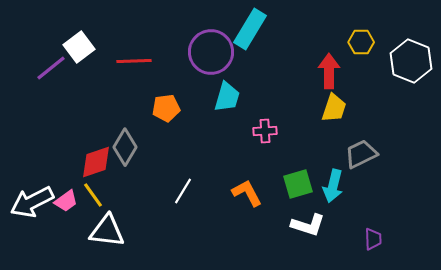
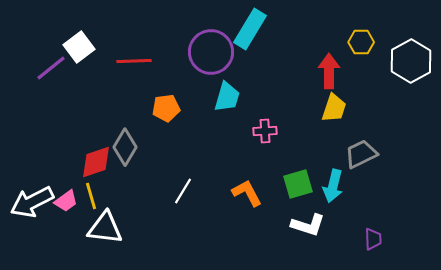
white hexagon: rotated 9 degrees clockwise
yellow line: moved 2 px left, 1 px down; rotated 20 degrees clockwise
white triangle: moved 2 px left, 3 px up
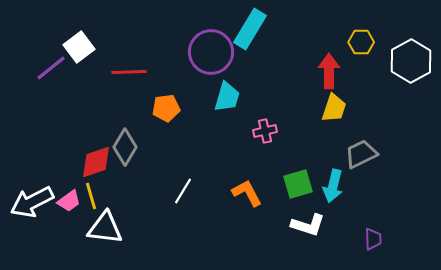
red line: moved 5 px left, 11 px down
pink cross: rotated 10 degrees counterclockwise
pink trapezoid: moved 3 px right
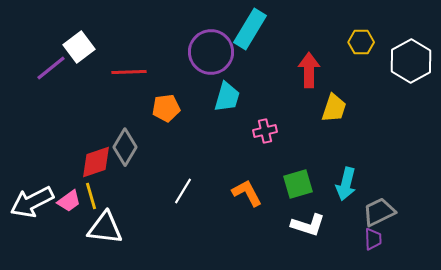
red arrow: moved 20 px left, 1 px up
gray trapezoid: moved 18 px right, 58 px down
cyan arrow: moved 13 px right, 2 px up
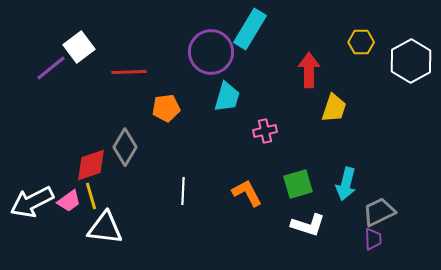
red diamond: moved 5 px left, 3 px down
white line: rotated 28 degrees counterclockwise
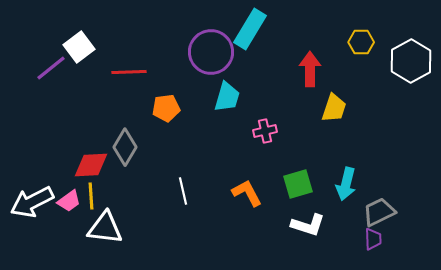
red arrow: moved 1 px right, 1 px up
red diamond: rotated 15 degrees clockwise
white line: rotated 16 degrees counterclockwise
yellow line: rotated 12 degrees clockwise
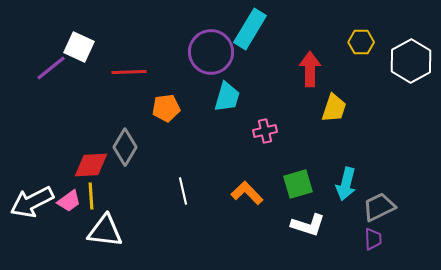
white square: rotated 28 degrees counterclockwise
orange L-shape: rotated 16 degrees counterclockwise
gray trapezoid: moved 5 px up
white triangle: moved 3 px down
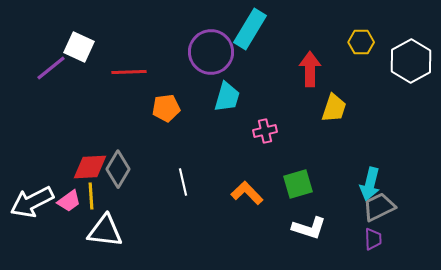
gray diamond: moved 7 px left, 22 px down
red diamond: moved 1 px left, 2 px down
cyan arrow: moved 24 px right
white line: moved 9 px up
white L-shape: moved 1 px right, 3 px down
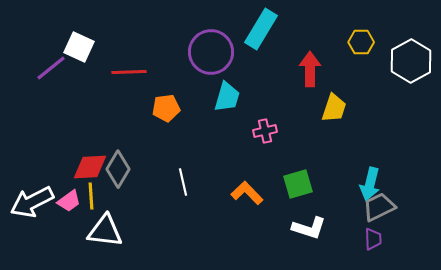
cyan rectangle: moved 11 px right
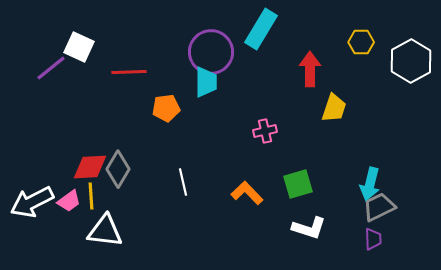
cyan trapezoid: moved 21 px left, 15 px up; rotated 16 degrees counterclockwise
